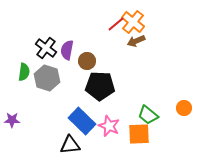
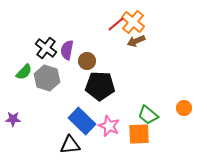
green semicircle: rotated 36 degrees clockwise
purple star: moved 1 px right, 1 px up
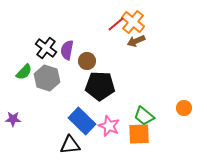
green trapezoid: moved 4 px left, 1 px down
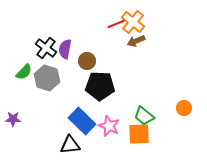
red line: rotated 18 degrees clockwise
purple semicircle: moved 2 px left, 1 px up
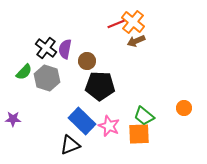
black triangle: rotated 15 degrees counterclockwise
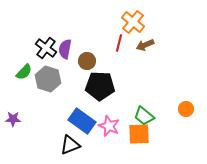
red line: moved 3 px right, 19 px down; rotated 54 degrees counterclockwise
brown arrow: moved 9 px right, 4 px down
gray hexagon: moved 1 px right, 1 px down
orange circle: moved 2 px right, 1 px down
blue rectangle: rotated 8 degrees counterclockwise
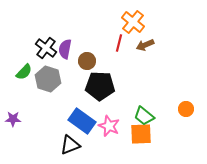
orange square: moved 2 px right
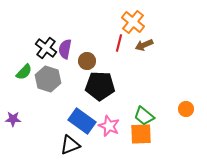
brown arrow: moved 1 px left
